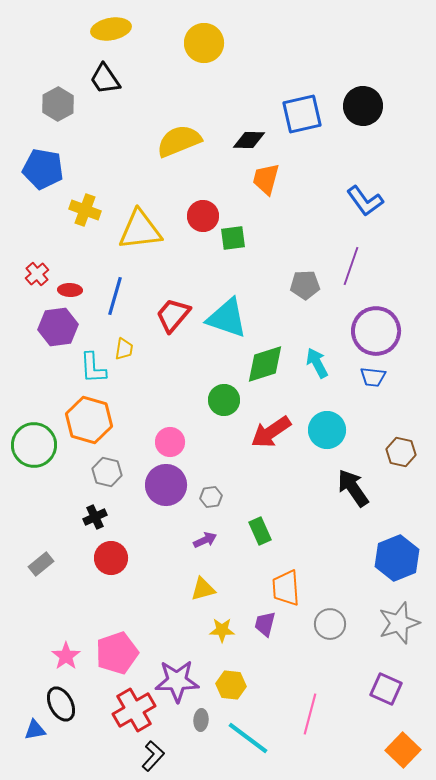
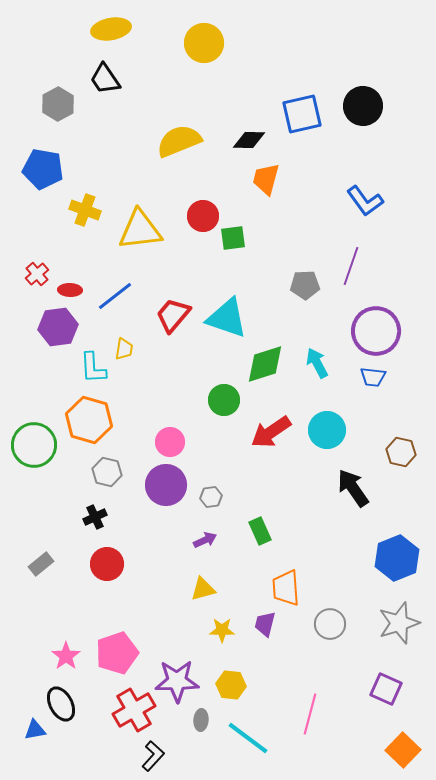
blue line at (115, 296): rotated 36 degrees clockwise
red circle at (111, 558): moved 4 px left, 6 px down
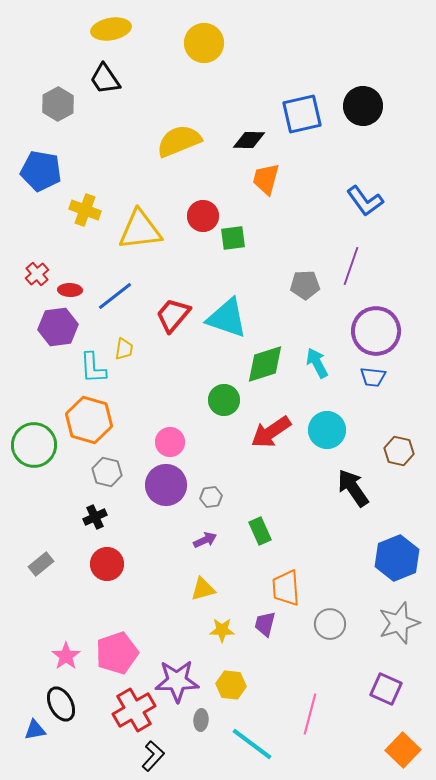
blue pentagon at (43, 169): moved 2 px left, 2 px down
brown hexagon at (401, 452): moved 2 px left, 1 px up
cyan line at (248, 738): moved 4 px right, 6 px down
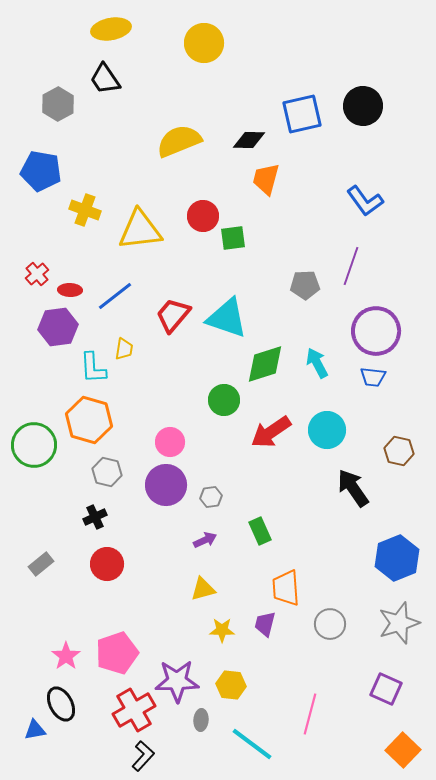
black L-shape at (153, 756): moved 10 px left
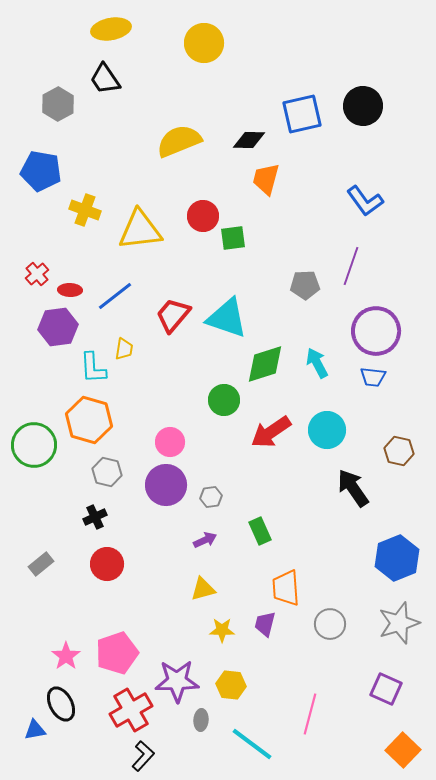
red cross at (134, 710): moved 3 px left
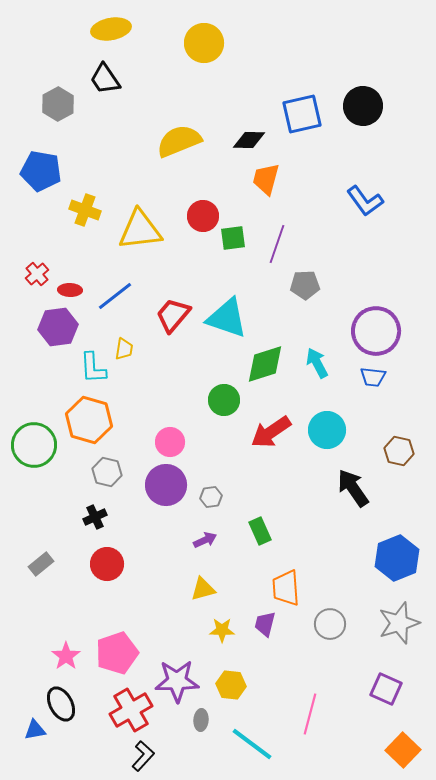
purple line at (351, 266): moved 74 px left, 22 px up
